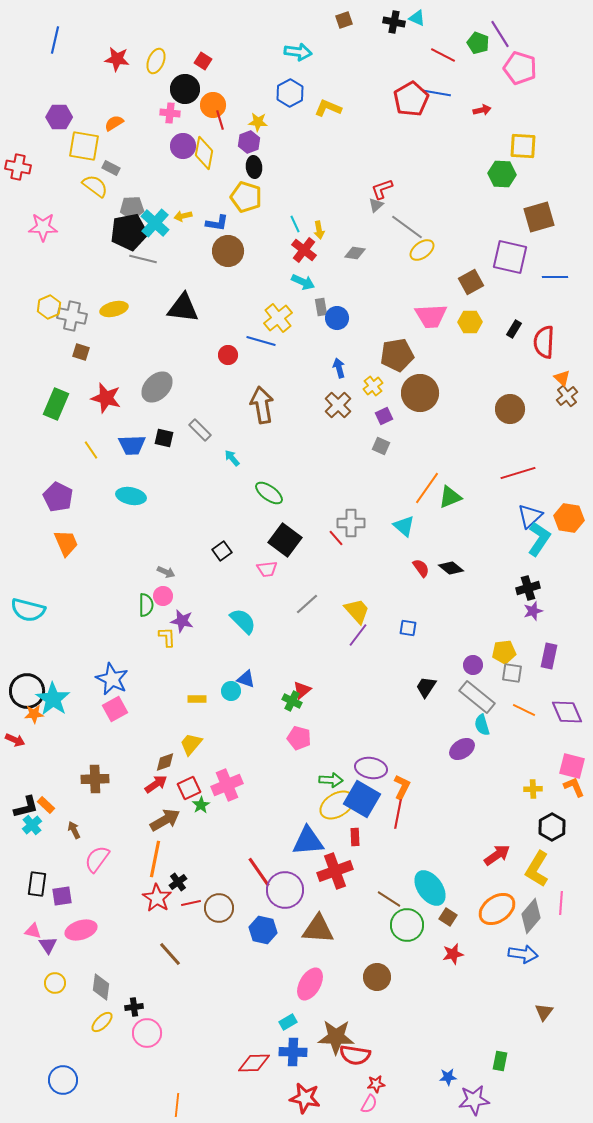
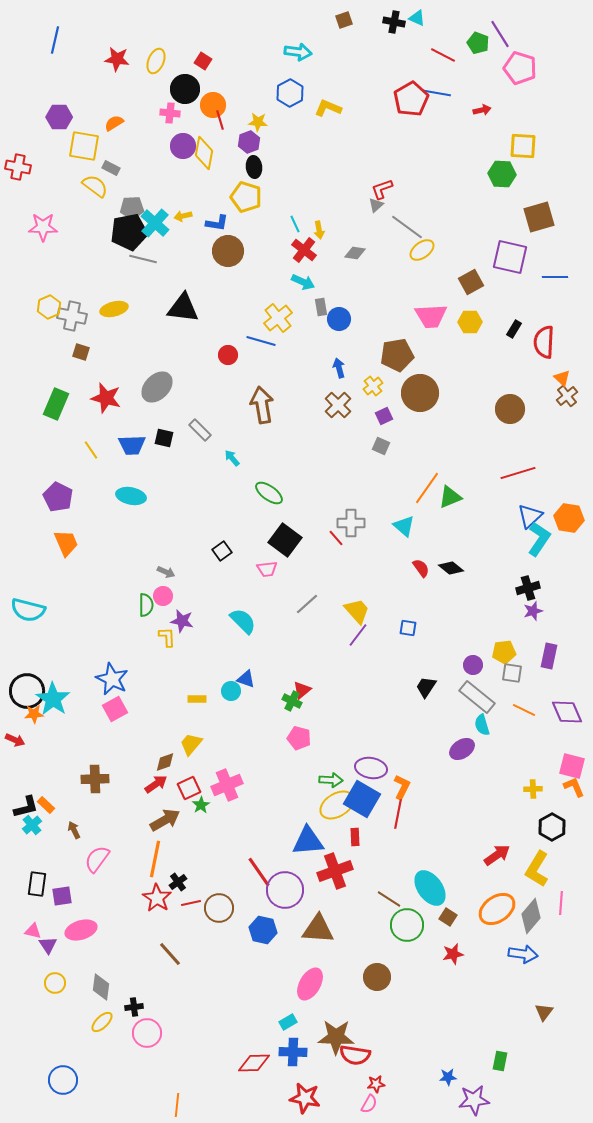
blue circle at (337, 318): moved 2 px right, 1 px down
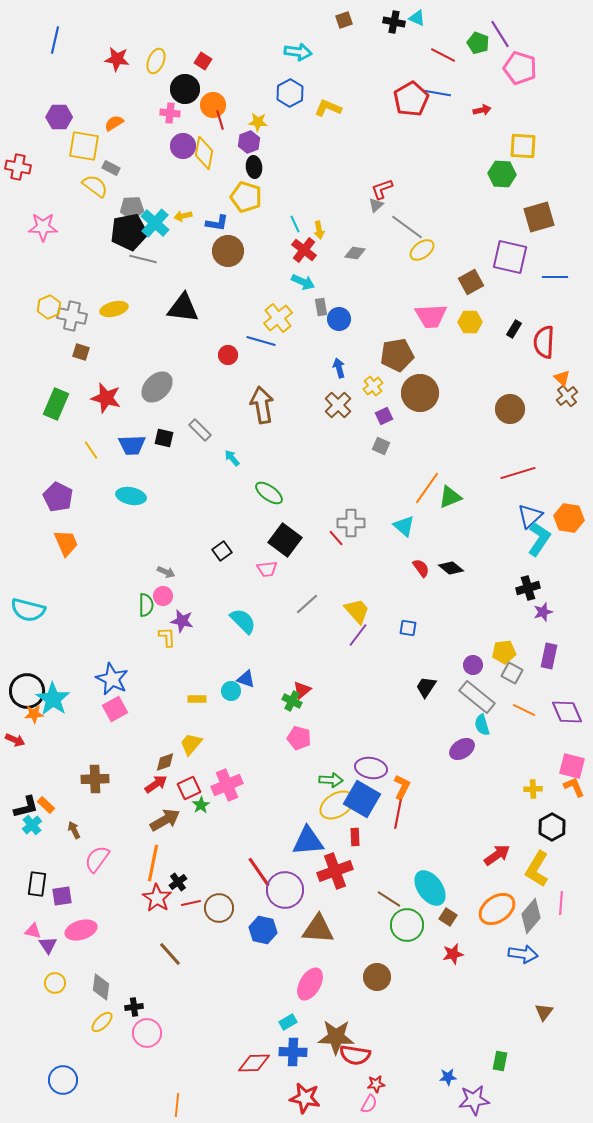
purple star at (533, 611): moved 10 px right, 1 px down
gray square at (512, 673): rotated 20 degrees clockwise
orange line at (155, 859): moved 2 px left, 4 px down
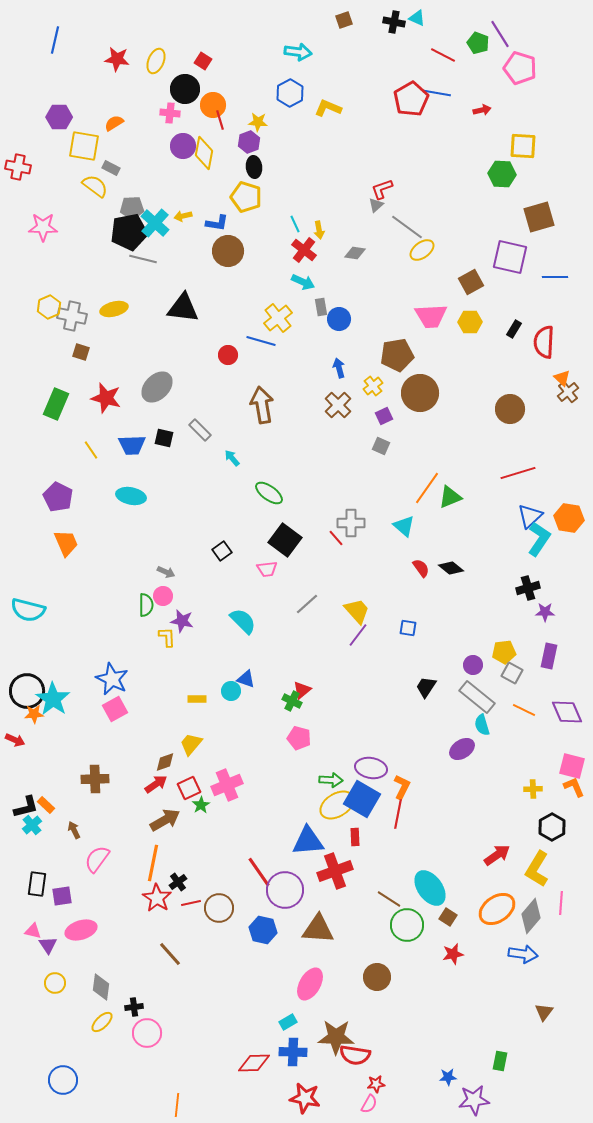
brown cross at (567, 396): moved 1 px right, 4 px up
purple star at (543, 612): moved 2 px right; rotated 18 degrees clockwise
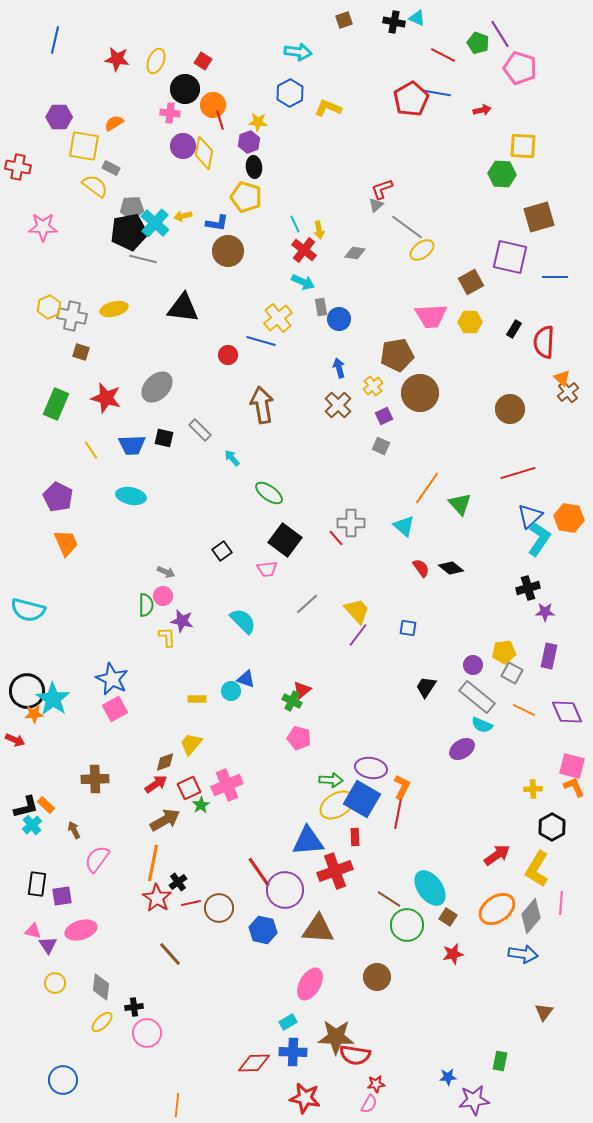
green triangle at (450, 497): moved 10 px right, 7 px down; rotated 50 degrees counterclockwise
cyan semicircle at (482, 725): rotated 50 degrees counterclockwise
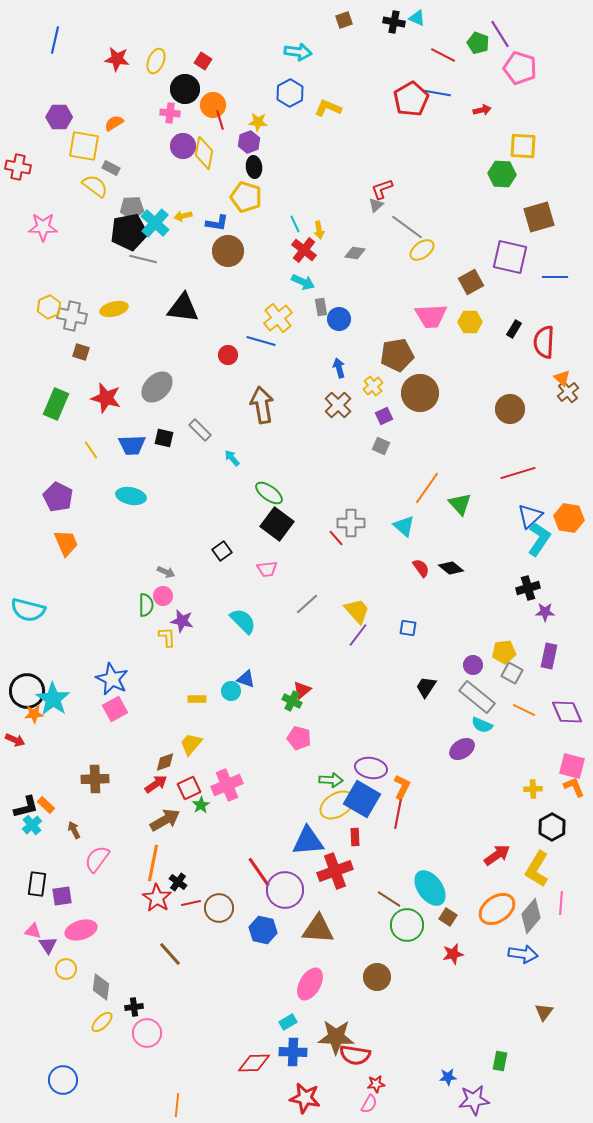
black square at (285, 540): moved 8 px left, 16 px up
black cross at (178, 882): rotated 18 degrees counterclockwise
yellow circle at (55, 983): moved 11 px right, 14 px up
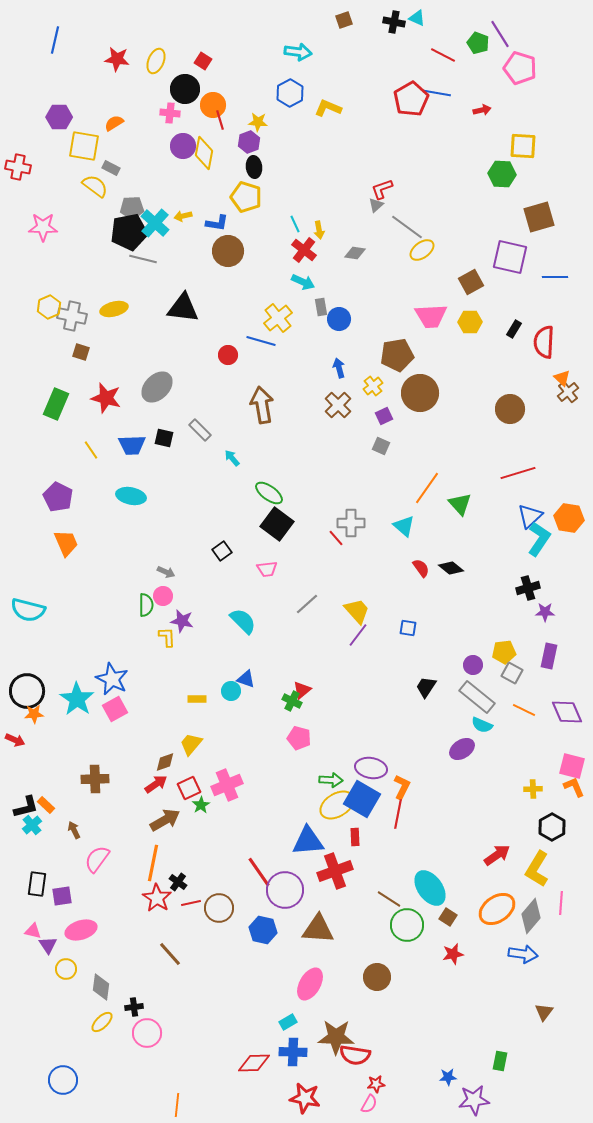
cyan star at (53, 699): moved 24 px right
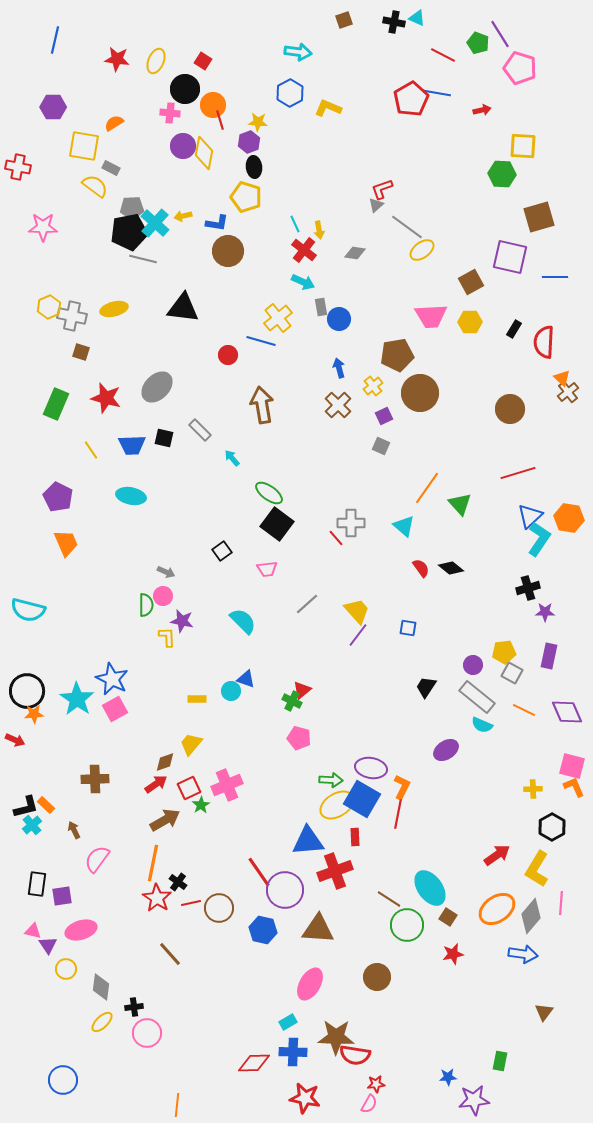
purple hexagon at (59, 117): moved 6 px left, 10 px up
purple ellipse at (462, 749): moved 16 px left, 1 px down
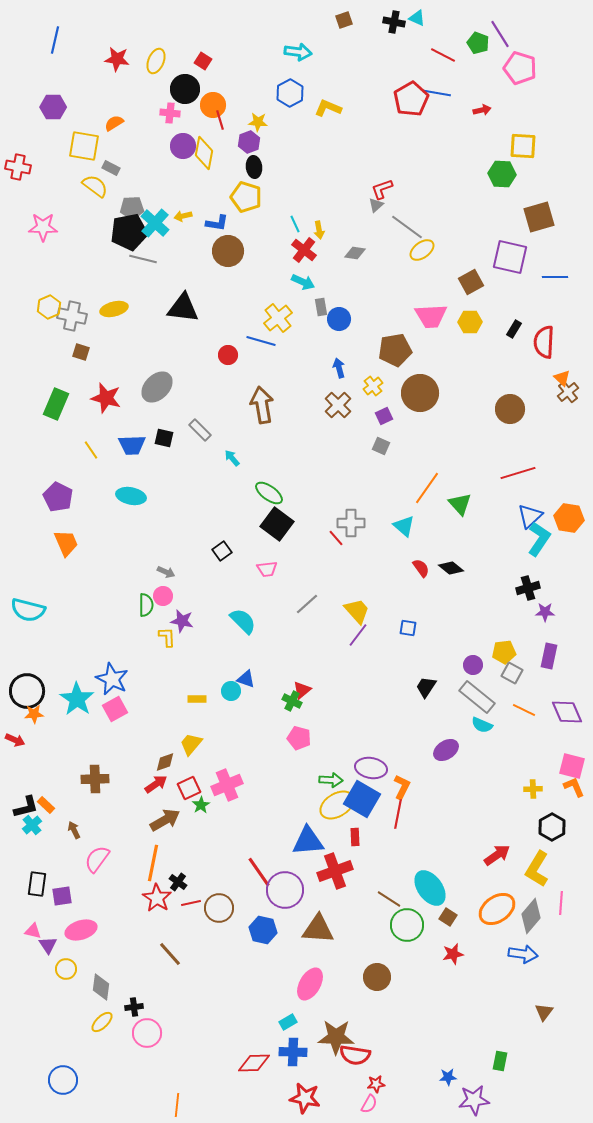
brown pentagon at (397, 355): moved 2 px left, 5 px up
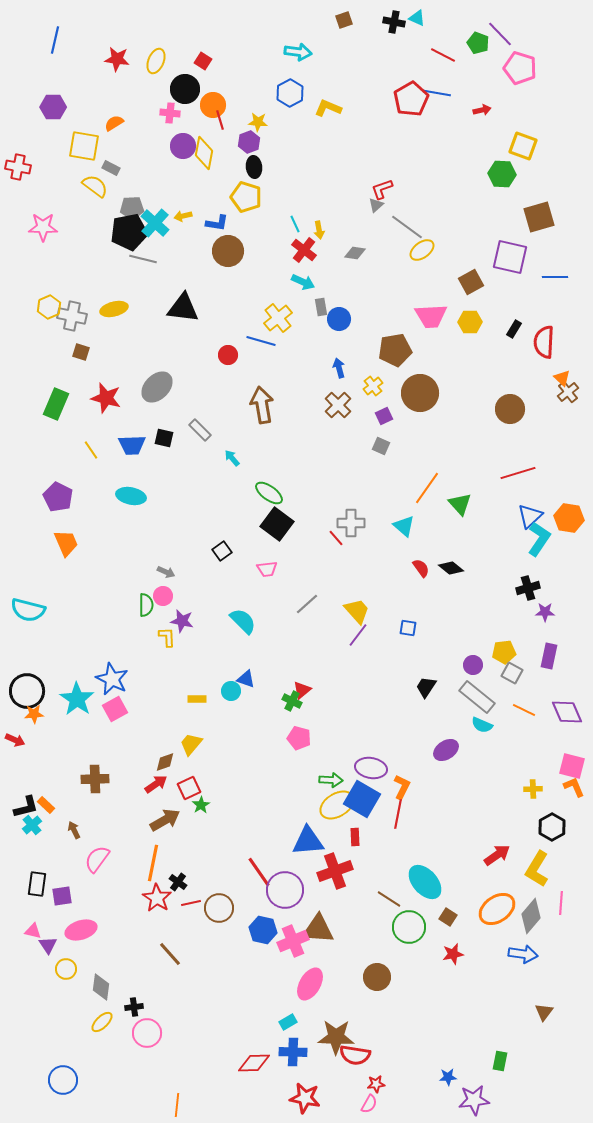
purple line at (500, 34): rotated 12 degrees counterclockwise
yellow square at (523, 146): rotated 16 degrees clockwise
pink cross at (227, 785): moved 66 px right, 156 px down
cyan ellipse at (430, 888): moved 5 px left, 6 px up; rotated 6 degrees counterclockwise
green circle at (407, 925): moved 2 px right, 2 px down
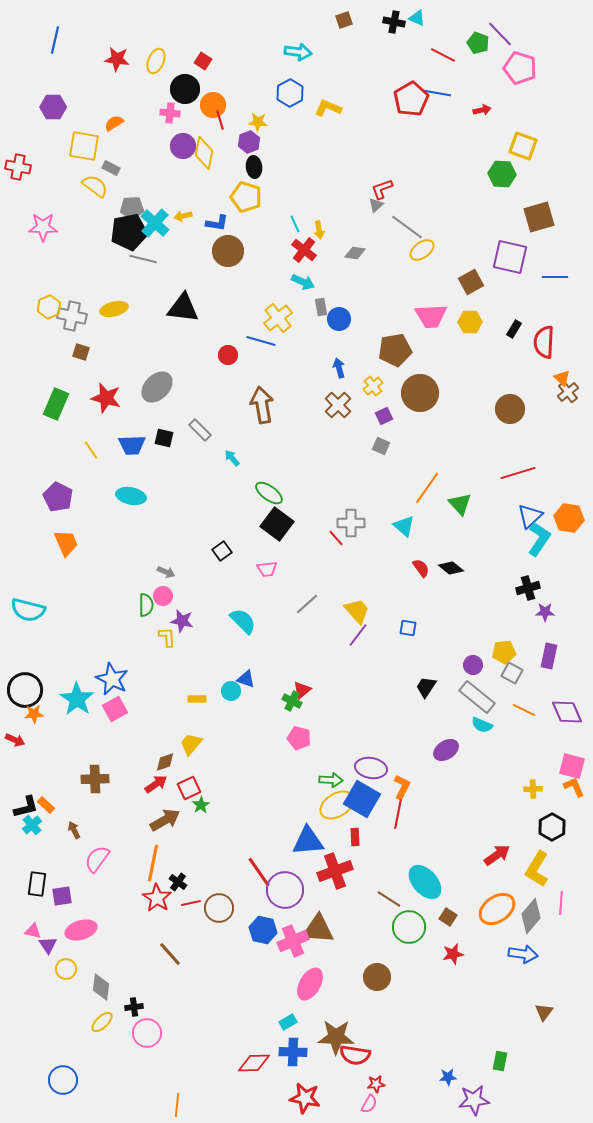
black circle at (27, 691): moved 2 px left, 1 px up
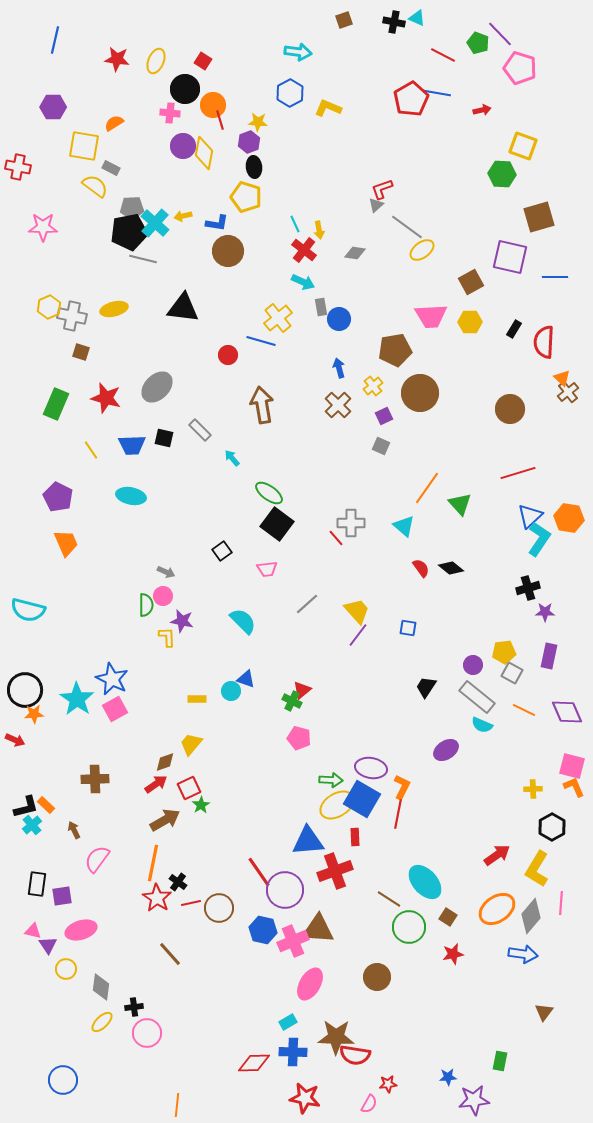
red star at (376, 1084): moved 12 px right
